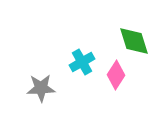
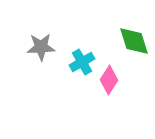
pink diamond: moved 7 px left, 5 px down
gray star: moved 41 px up
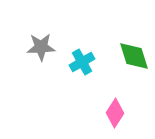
green diamond: moved 15 px down
pink diamond: moved 6 px right, 33 px down
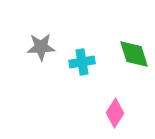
green diamond: moved 2 px up
cyan cross: rotated 20 degrees clockwise
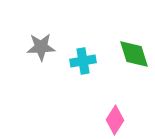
cyan cross: moved 1 px right, 1 px up
pink diamond: moved 7 px down
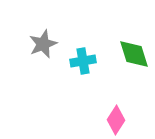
gray star: moved 2 px right, 3 px up; rotated 20 degrees counterclockwise
pink diamond: moved 1 px right
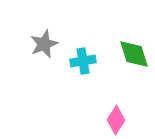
gray star: moved 1 px right
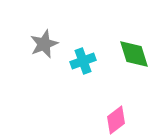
cyan cross: rotated 10 degrees counterclockwise
pink diamond: rotated 20 degrees clockwise
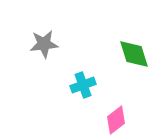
gray star: rotated 16 degrees clockwise
cyan cross: moved 24 px down
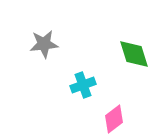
pink diamond: moved 2 px left, 1 px up
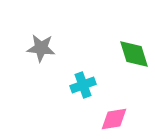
gray star: moved 3 px left, 4 px down; rotated 12 degrees clockwise
pink diamond: rotated 28 degrees clockwise
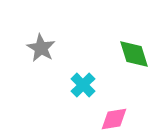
gray star: rotated 24 degrees clockwise
cyan cross: rotated 25 degrees counterclockwise
